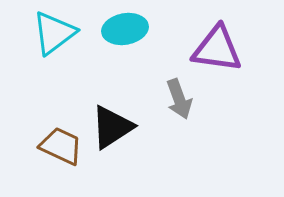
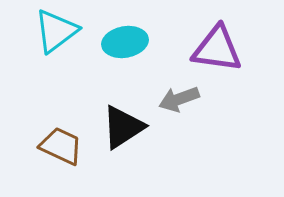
cyan ellipse: moved 13 px down
cyan triangle: moved 2 px right, 2 px up
gray arrow: rotated 90 degrees clockwise
black triangle: moved 11 px right
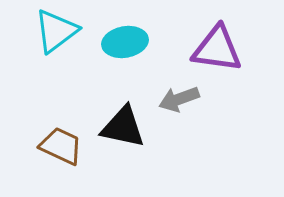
black triangle: rotated 45 degrees clockwise
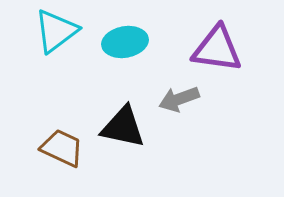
brown trapezoid: moved 1 px right, 2 px down
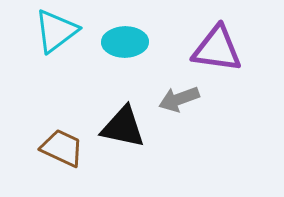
cyan ellipse: rotated 9 degrees clockwise
